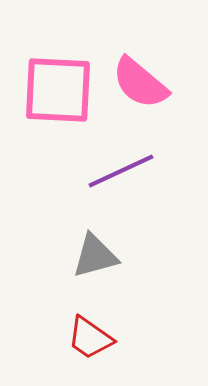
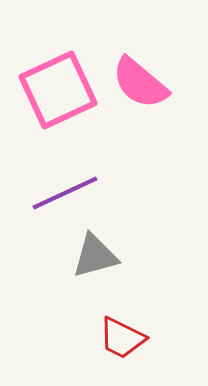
pink square: rotated 28 degrees counterclockwise
purple line: moved 56 px left, 22 px down
red trapezoid: moved 32 px right; rotated 9 degrees counterclockwise
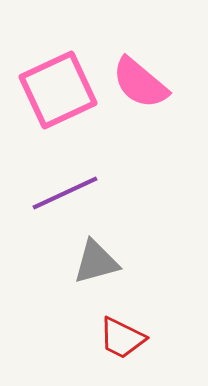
gray triangle: moved 1 px right, 6 px down
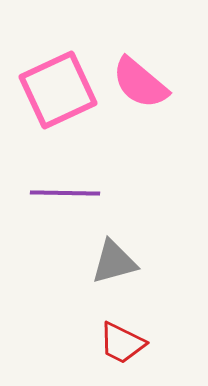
purple line: rotated 26 degrees clockwise
gray triangle: moved 18 px right
red trapezoid: moved 5 px down
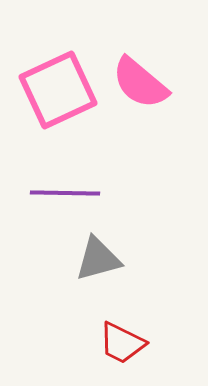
gray triangle: moved 16 px left, 3 px up
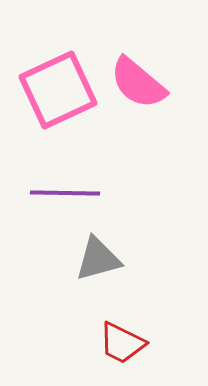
pink semicircle: moved 2 px left
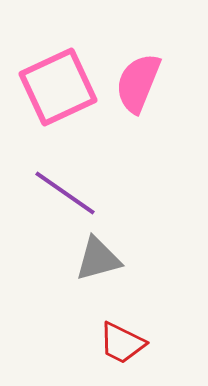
pink semicircle: rotated 72 degrees clockwise
pink square: moved 3 px up
purple line: rotated 34 degrees clockwise
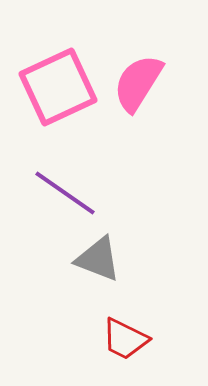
pink semicircle: rotated 10 degrees clockwise
gray triangle: rotated 36 degrees clockwise
red trapezoid: moved 3 px right, 4 px up
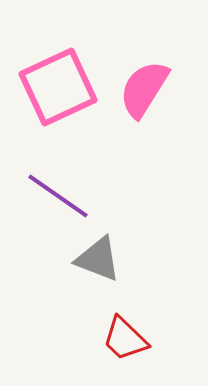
pink semicircle: moved 6 px right, 6 px down
purple line: moved 7 px left, 3 px down
red trapezoid: rotated 18 degrees clockwise
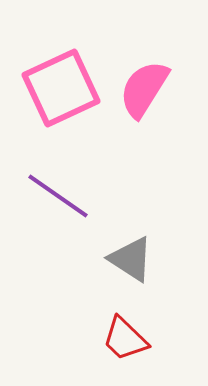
pink square: moved 3 px right, 1 px down
gray triangle: moved 33 px right; rotated 12 degrees clockwise
